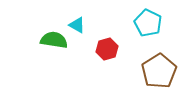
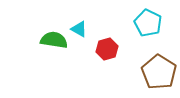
cyan triangle: moved 2 px right, 4 px down
brown pentagon: moved 1 px down; rotated 8 degrees counterclockwise
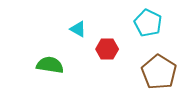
cyan triangle: moved 1 px left
green semicircle: moved 4 px left, 25 px down
red hexagon: rotated 15 degrees clockwise
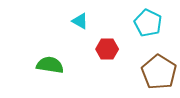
cyan triangle: moved 2 px right, 8 px up
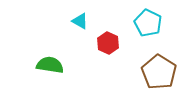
red hexagon: moved 1 px right, 6 px up; rotated 25 degrees clockwise
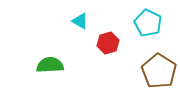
red hexagon: rotated 20 degrees clockwise
green semicircle: rotated 12 degrees counterclockwise
brown pentagon: moved 1 px up
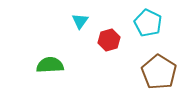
cyan triangle: rotated 36 degrees clockwise
red hexagon: moved 1 px right, 3 px up
brown pentagon: moved 1 px down
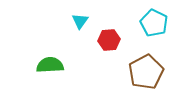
cyan pentagon: moved 6 px right
red hexagon: rotated 10 degrees clockwise
brown pentagon: moved 13 px left; rotated 12 degrees clockwise
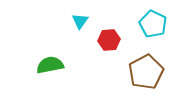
cyan pentagon: moved 1 px left, 1 px down
green semicircle: rotated 8 degrees counterclockwise
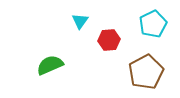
cyan pentagon: rotated 20 degrees clockwise
green semicircle: rotated 12 degrees counterclockwise
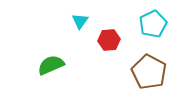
green semicircle: moved 1 px right
brown pentagon: moved 3 px right; rotated 16 degrees counterclockwise
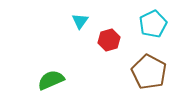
red hexagon: rotated 10 degrees counterclockwise
green semicircle: moved 15 px down
